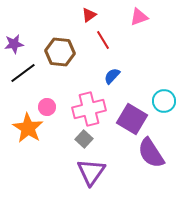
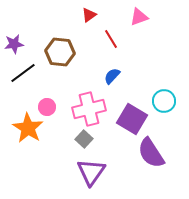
red line: moved 8 px right, 1 px up
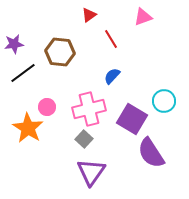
pink triangle: moved 4 px right
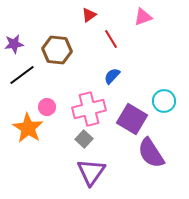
brown hexagon: moved 3 px left, 2 px up
black line: moved 1 px left, 2 px down
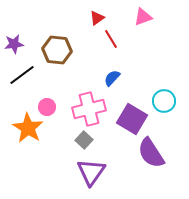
red triangle: moved 8 px right, 3 px down
blue semicircle: moved 2 px down
gray square: moved 1 px down
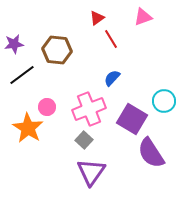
pink cross: rotated 8 degrees counterclockwise
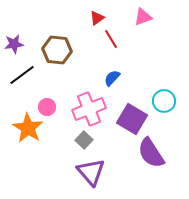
purple triangle: rotated 16 degrees counterclockwise
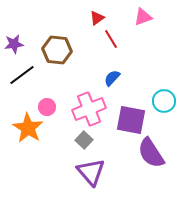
purple square: moved 1 px left, 1 px down; rotated 20 degrees counterclockwise
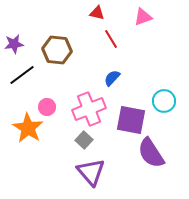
red triangle: moved 5 px up; rotated 49 degrees clockwise
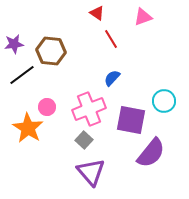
red triangle: rotated 21 degrees clockwise
brown hexagon: moved 6 px left, 1 px down
purple semicircle: rotated 108 degrees counterclockwise
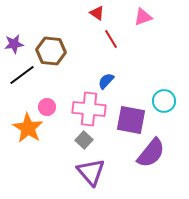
blue semicircle: moved 6 px left, 3 px down
pink cross: rotated 28 degrees clockwise
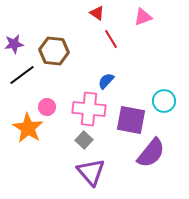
brown hexagon: moved 3 px right
